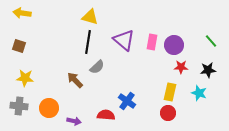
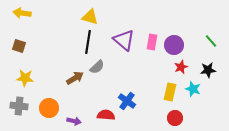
red star: rotated 24 degrees counterclockwise
brown arrow: moved 2 px up; rotated 102 degrees clockwise
cyan star: moved 6 px left, 4 px up
red circle: moved 7 px right, 5 px down
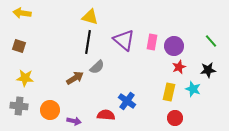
purple circle: moved 1 px down
red star: moved 2 px left
yellow rectangle: moved 1 px left
orange circle: moved 1 px right, 2 px down
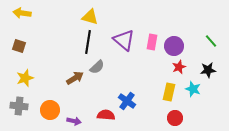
yellow star: rotated 24 degrees counterclockwise
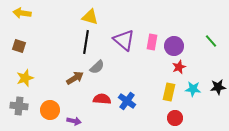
black line: moved 2 px left
black star: moved 10 px right, 17 px down
cyan star: rotated 14 degrees counterclockwise
red semicircle: moved 4 px left, 16 px up
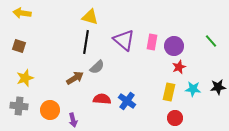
purple arrow: moved 1 px left, 1 px up; rotated 64 degrees clockwise
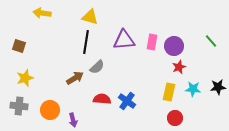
yellow arrow: moved 20 px right
purple triangle: rotated 45 degrees counterclockwise
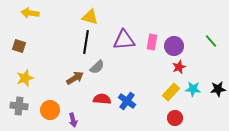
yellow arrow: moved 12 px left
black star: moved 2 px down
yellow rectangle: moved 2 px right; rotated 30 degrees clockwise
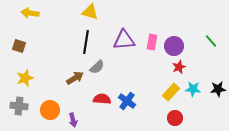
yellow triangle: moved 5 px up
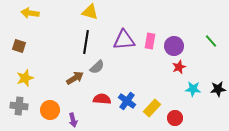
pink rectangle: moved 2 px left, 1 px up
yellow rectangle: moved 19 px left, 16 px down
